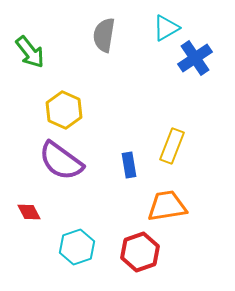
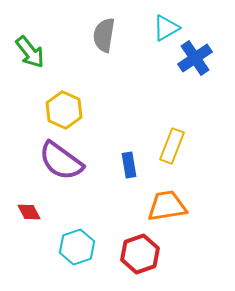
red hexagon: moved 2 px down
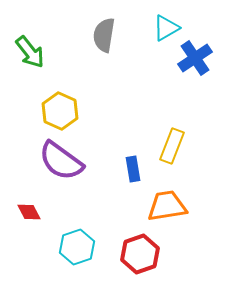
yellow hexagon: moved 4 px left, 1 px down
blue rectangle: moved 4 px right, 4 px down
